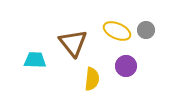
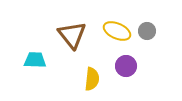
gray circle: moved 1 px right, 1 px down
brown triangle: moved 1 px left, 8 px up
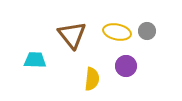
yellow ellipse: moved 1 px down; rotated 12 degrees counterclockwise
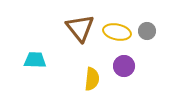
brown triangle: moved 8 px right, 7 px up
purple circle: moved 2 px left
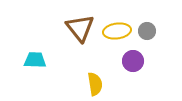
yellow ellipse: moved 1 px up; rotated 20 degrees counterclockwise
purple circle: moved 9 px right, 5 px up
yellow semicircle: moved 3 px right, 5 px down; rotated 15 degrees counterclockwise
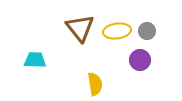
purple circle: moved 7 px right, 1 px up
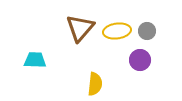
brown triangle: rotated 20 degrees clockwise
yellow semicircle: rotated 15 degrees clockwise
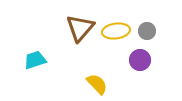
yellow ellipse: moved 1 px left
cyan trapezoid: rotated 20 degrees counterclockwise
yellow semicircle: moved 2 px right; rotated 50 degrees counterclockwise
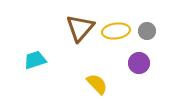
purple circle: moved 1 px left, 3 px down
